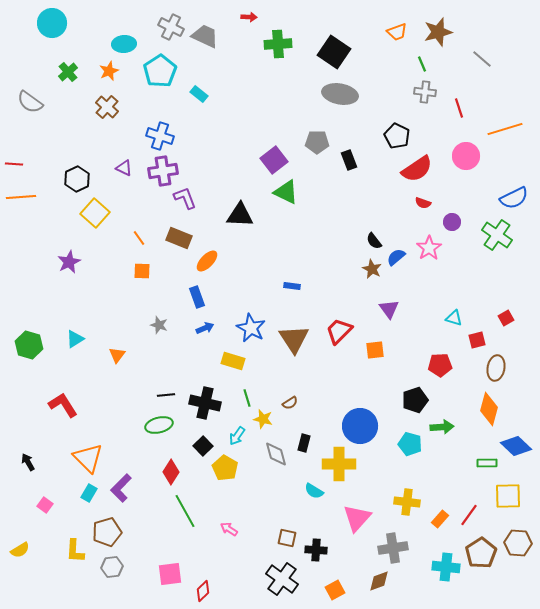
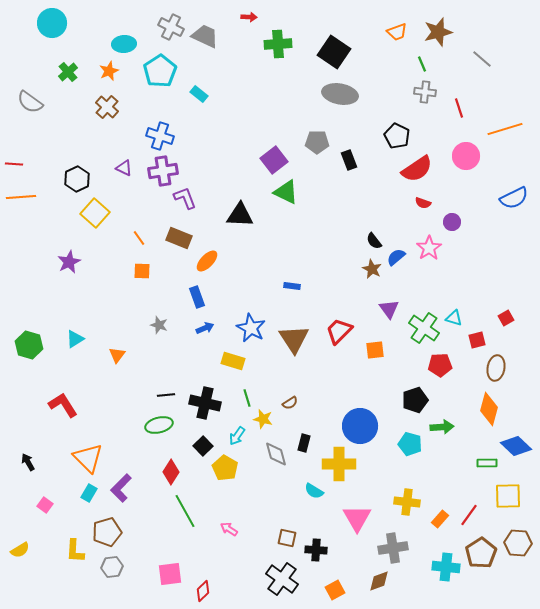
green cross at (497, 235): moved 73 px left, 93 px down
pink triangle at (357, 518): rotated 12 degrees counterclockwise
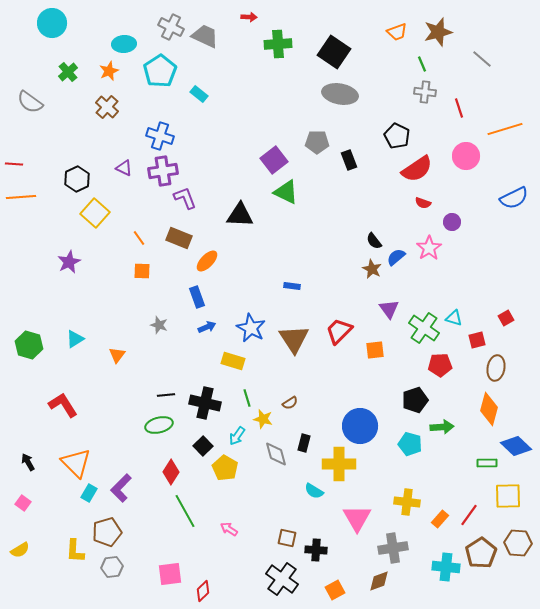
blue arrow at (205, 328): moved 2 px right, 1 px up
orange triangle at (88, 458): moved 12 px left, 5 px down
pink square at (45, 505): moved 22 px left, 2 px up
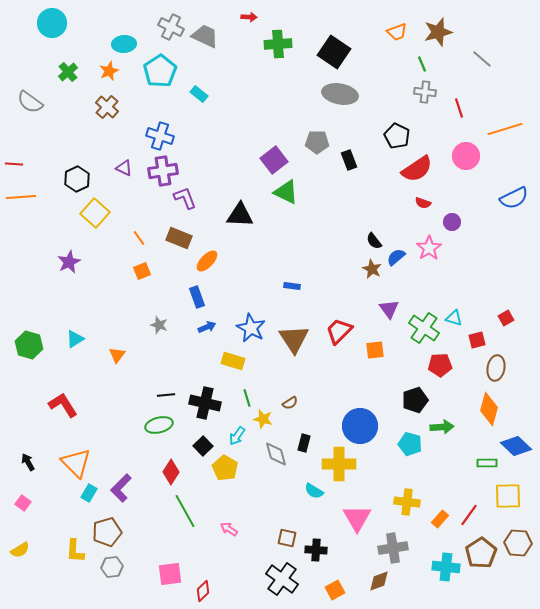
orange square at (142, 271): rotated 24 degrees counterclockwise
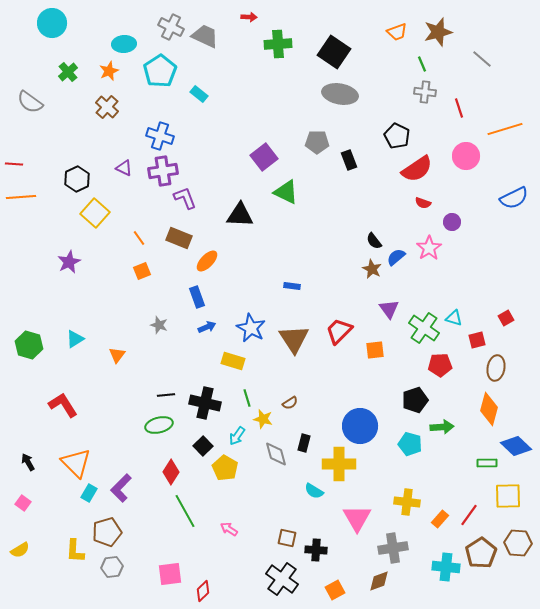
purple square at (274, 160): moved 10 px left, 3 px up
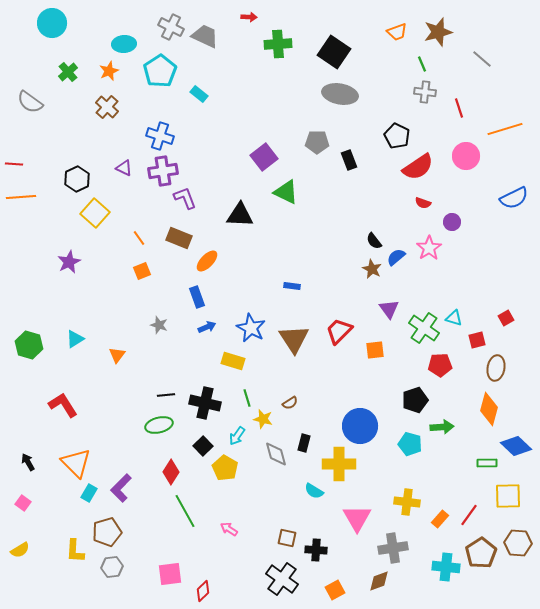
red semicircle at (417, 169): moved 1 px right, 2 px up
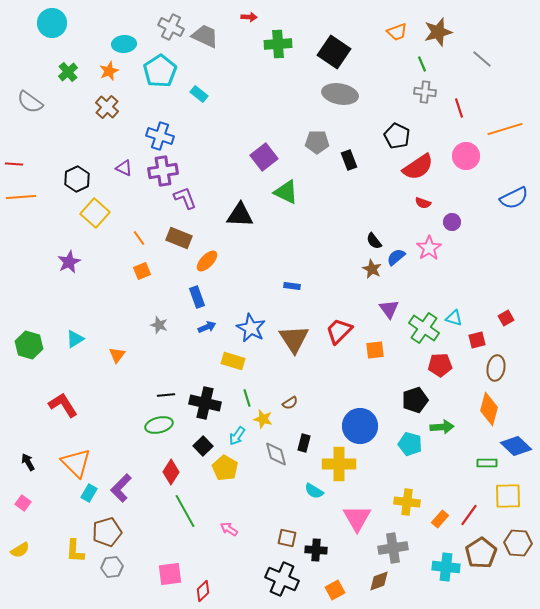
black cross at (282, 579): rotated 12 degrees counterclockwise
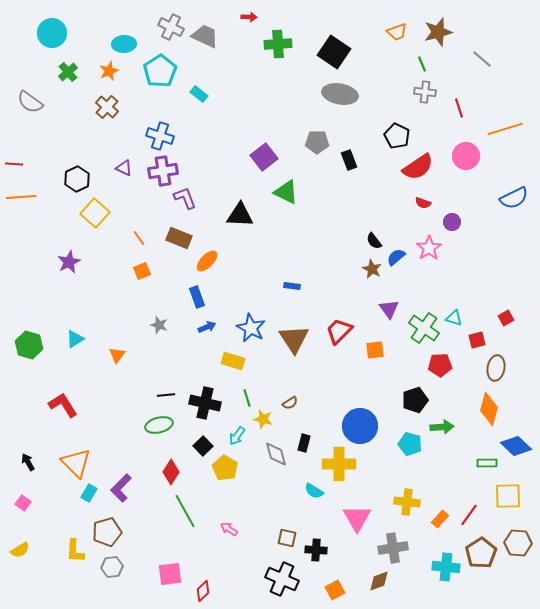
cyan circle at (52, 23): moved 10 px down
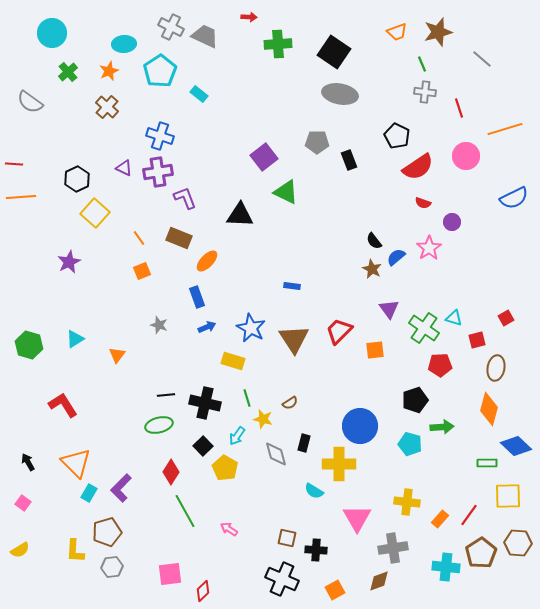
purple cross at (163, 171): moved 5 px left, 1 px down
